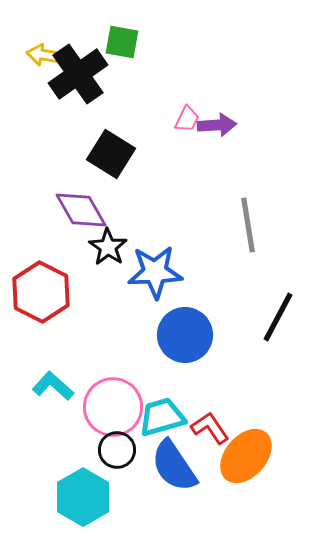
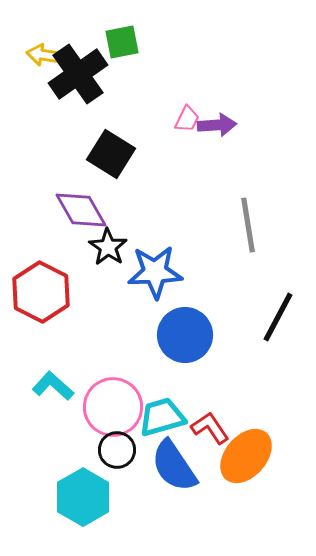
green square: rotated 21 degrees counterclockwise
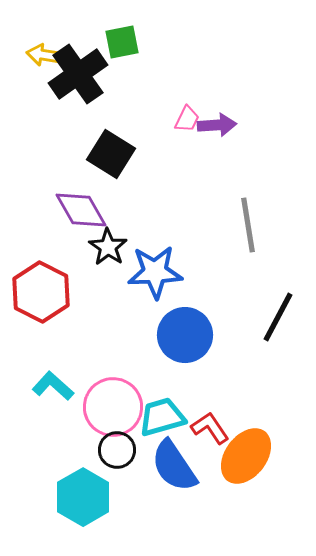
orange ellipse: rotated 4 degrees counterclockwise
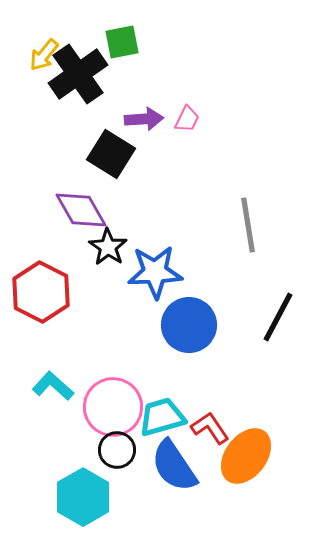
yellow arrow: rotated 60 degrees counterclockwise
purple arrow: moved 73 px left, 6 px up
blue circle: moved 4 px right, 10 px up
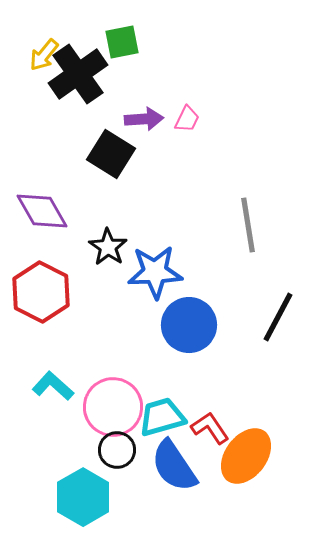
purple diamond: moved 39 px left, 1 px down
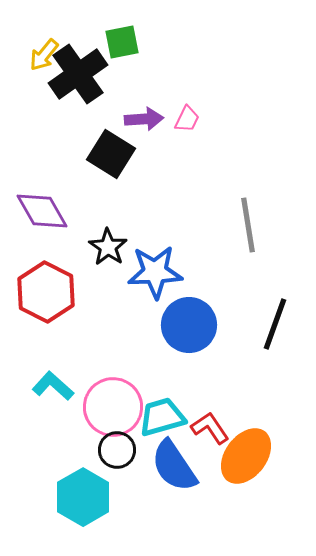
red hexagon: moved 5 px right
black line: moved 3 px left, 7 px down; rotated 8 degrees counterclockwise
